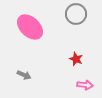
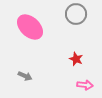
gray arrow: moved 1 px right, 1 px down
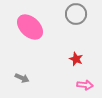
gray arrow: moved 3 px left, 2 px down
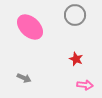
gray circle: moved 1 px left, 1 px down
gray arrow: moved 2 px right
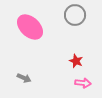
red star: moved 2 px down
pink arrow: moved 2 px left, 2 px up
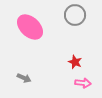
red star: moved 1 px left, 1 px down
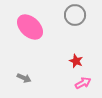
red star: moved 1 px right, 1 px up
pink arrow: rotated 35 degrees counterclockwise
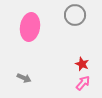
pink ellipse: rotated 56 degrees clockwise
red star: moved 6 px right, 3 px down
pink arrow: rotated 21 degrees counterclockwise
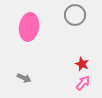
pink ellipse: moved 1 px left
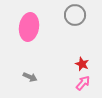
gray arrow: moved 6 px right, 1 px up
